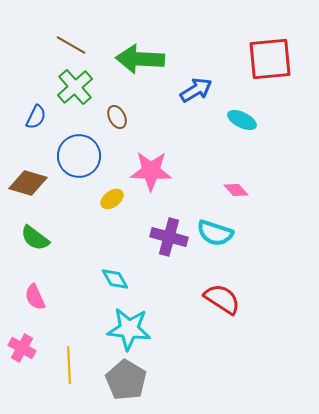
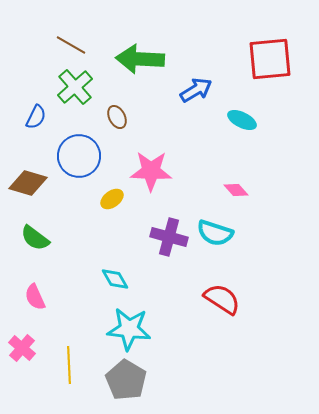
pink cross: rotated 12 degrees clockwise
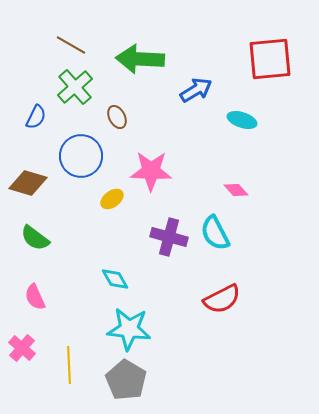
cyan ellipse: rotated 8 degrees counterclockwise
blue circle: moved 2 px right
cyan semicircle: rotated 45 degrees clockwise
red semicircle: rotated 120 degrees clockwise
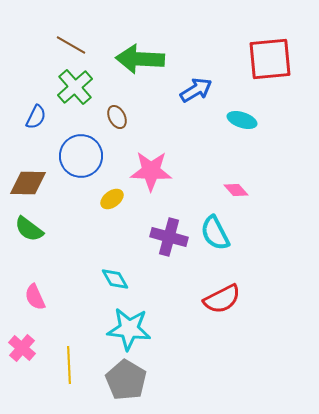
brown diamond: rotated 15 degrees counterclockwise
green semicircle: moved 6 px left, 9 px up
